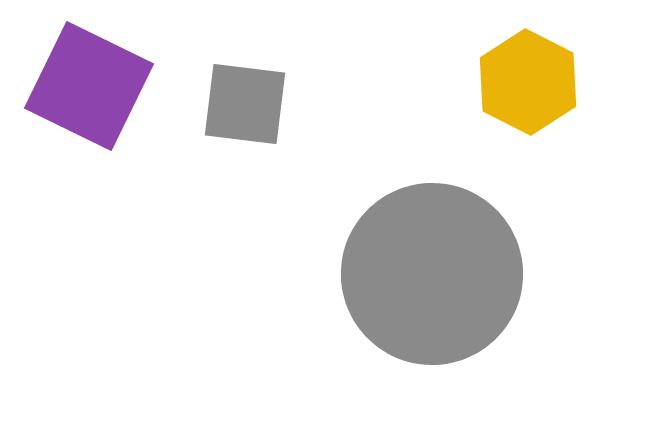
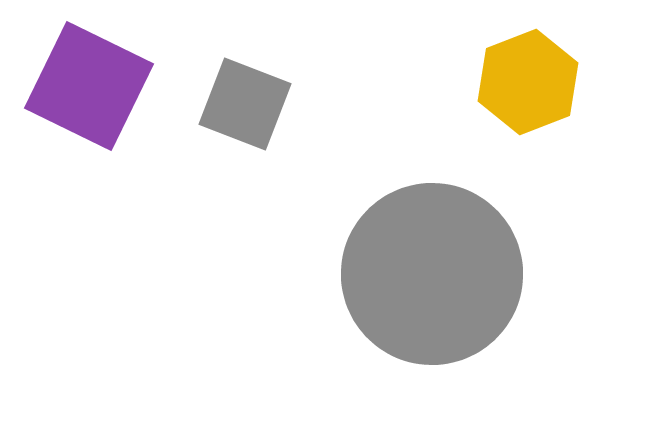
yellow hexagon: rotated 12 degrees clockwise
gray square: rotated 14 degrees clockwise
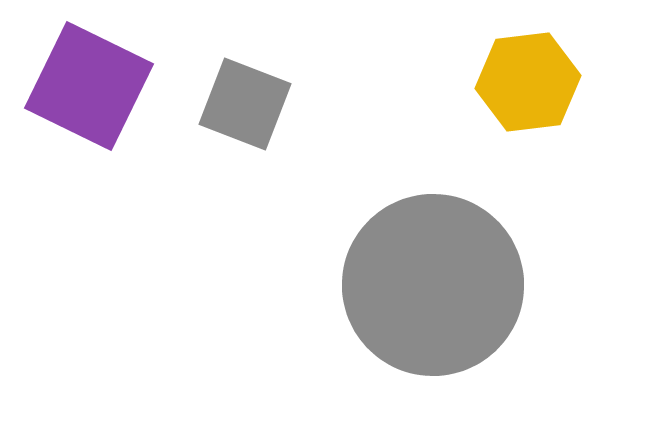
yellow hexagon: rotated 14 degrees clockwise
gray circle: moved 1 px right, 11 px down
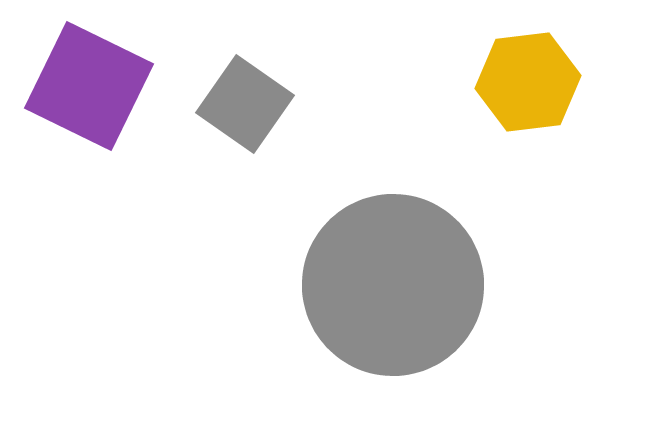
gray square: rotated 14 degrees clockwise
gray circle: moved 40 px left
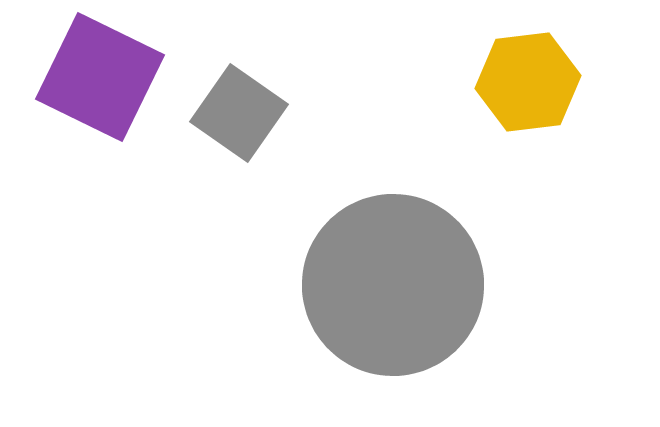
purple square: moved 11 px right, 9 px up
gray square: moved 6 px left, 9 px down
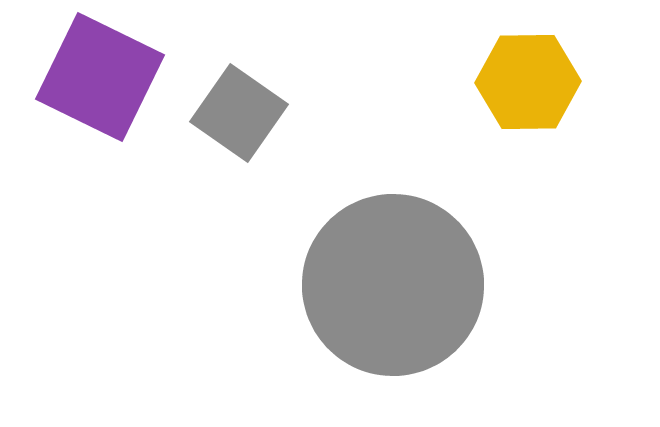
yellow hexagon: rotated 6 degrees clockwise
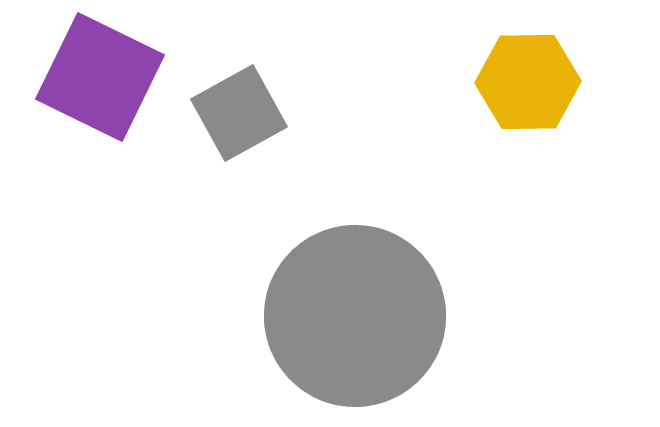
gray square: rotated 26 degrees clockwise
gray circle: moved 38 px left, 31 px down
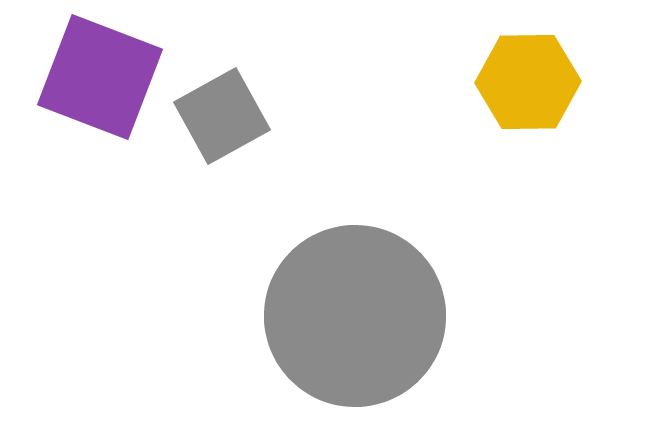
purple square: rotated 5 degrees counterclockwise
gray square: moved 17 px left, 3 px down
